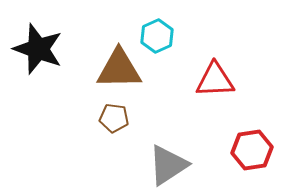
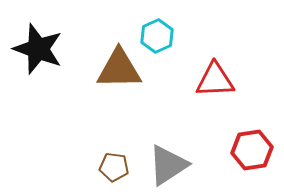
brown pentagon: moved 49 px down
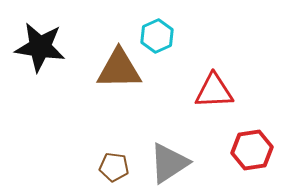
black star: moved 2 px right, 2 px up; rotated 12 degrees counterclockwise
red triangle: moved 1 px left, 11 px down
gray triangle: moved 1 px right, 2 px up
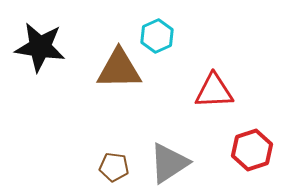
red hexagon: rotated 9 degrees counterclockwise
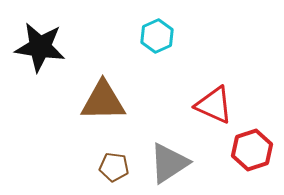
brown triangle: moved 16 px left, 32 px down
red triangle: moved 14 px down; rotated 27 degrees clockwise
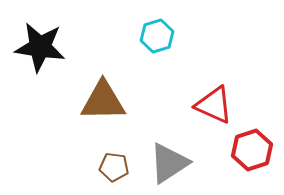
cyan hexagon: rotated 8 degrees clockwise
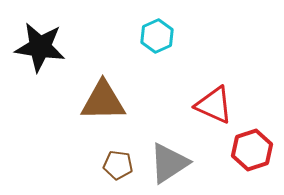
cyan hexagon: rotated 8 degrees counterclockwise
brown pentagon: moved 4 px right, 2 px up
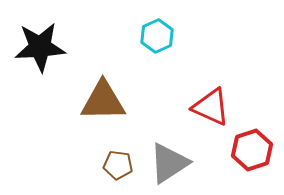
black star: rotated 12 degrees counterclockwise
red triangle: moved 3 px left, 2 px down
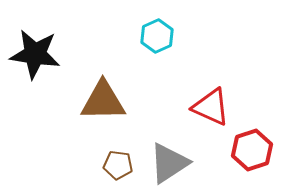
black star: moved 5 px left, 7 px down; rotated 12 degrees clockwise
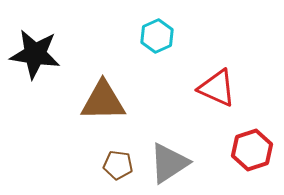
red triangle: moved 6 px right, 19 px up
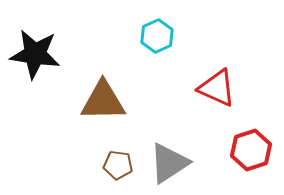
red hexagon: moved 1 px left
